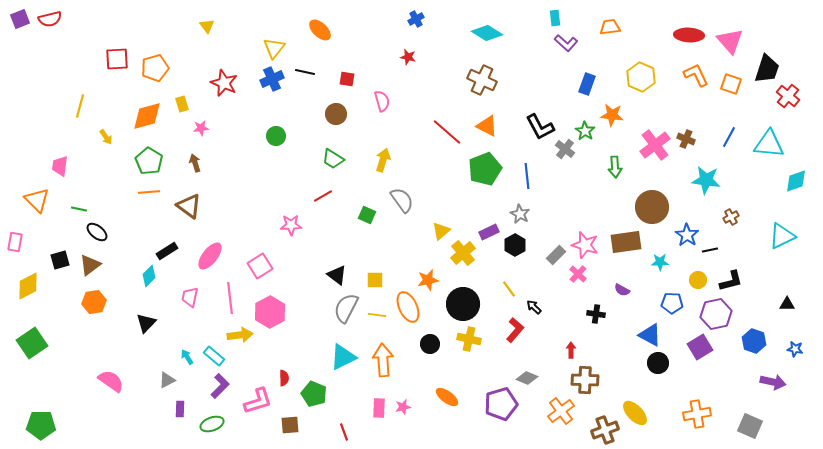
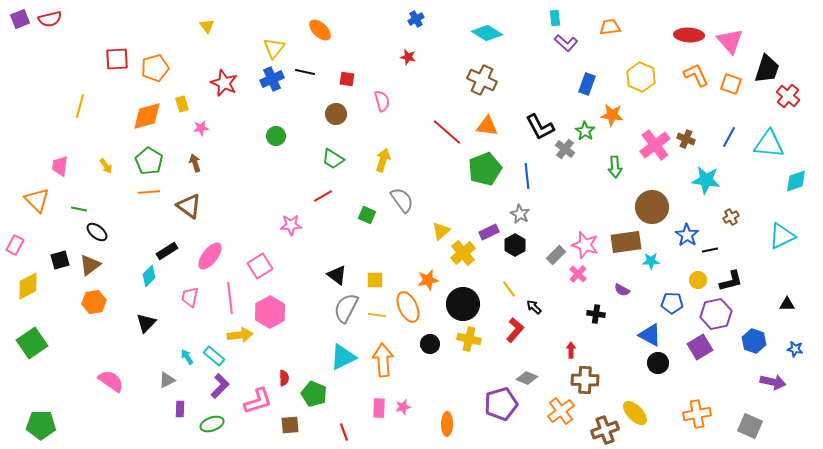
orange triangle at (487, 126): rotated 20 degrees counterclockwise
yellow arrow at (106, 137): moved 29 px down
pink rectangle at (15, 242): moved 3 px down; rotated 18 degrees clockwise
cyan star at (660, 262): moved 9 px left, 1 px up
orange ellipse at (447, 397): moved 27 px down; rotated 55 degrees clockwise
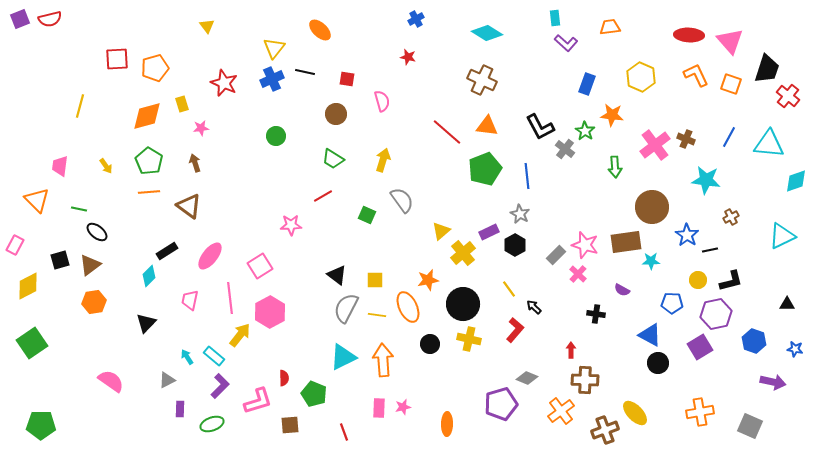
pink trapezoid at (190, 297): moved 3 px down
yellow arrow at (240, 335): rotated 45 degrees counterclockwise
orange cross at (697, 414): moved 3 px right, 2 px up
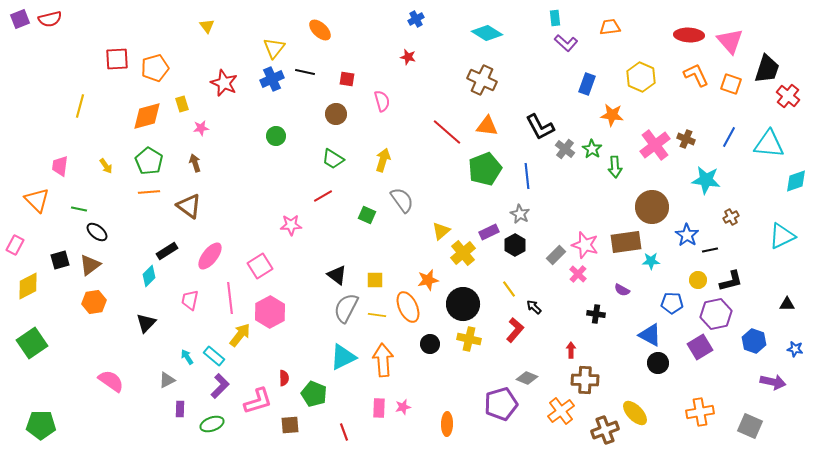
green star at (585, 131): moved 7 px right, 18 px down
